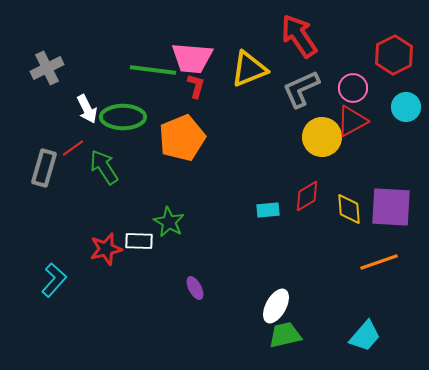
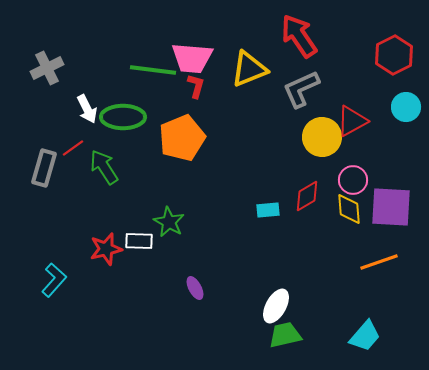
pink circle: moved 92 px down
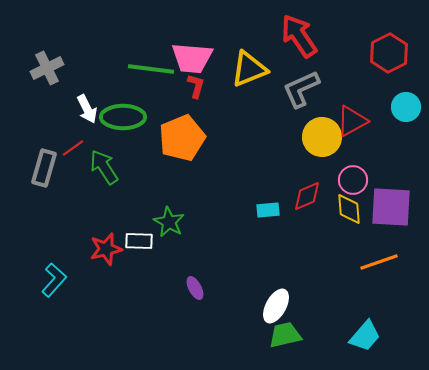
red hexagon: moved 5 px left, 2 px up
green line: moved 2 px left, 1 px up
red diamond: rotated 8 degrees clockwise
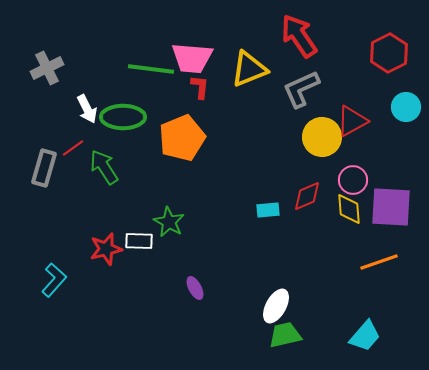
red L-shape: moved 4 px right, 1 px down; rotated 10 degrees counterclockwise
